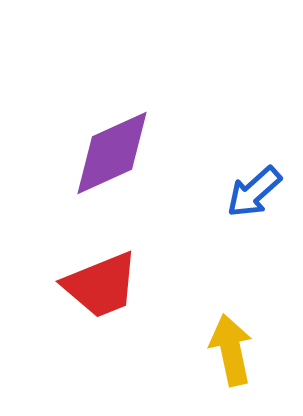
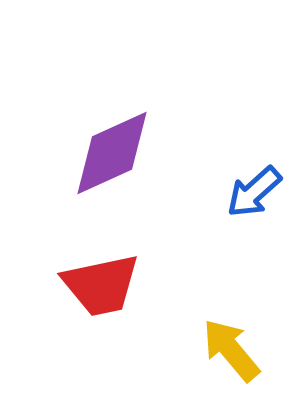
red trapezoid: rotated 10 degrees clockwise
yellow arrow: rotated 28 degrees counterclockwise
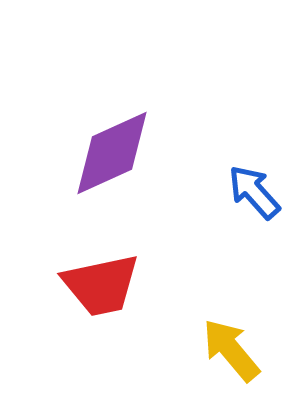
blue arrow: rotated 90 degrees clockwise
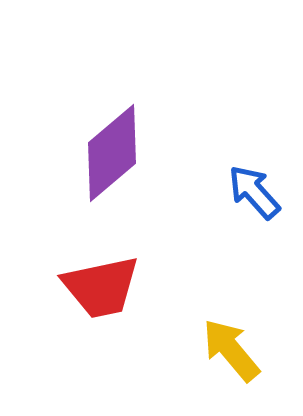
purple diamond: rotated 16 degrees counterclockwise
red trapezoid: moved 2 px down
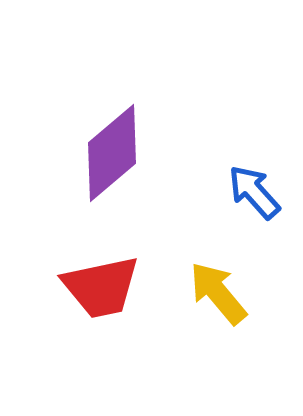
yellow arrow: moved 13 px left, 57 px up
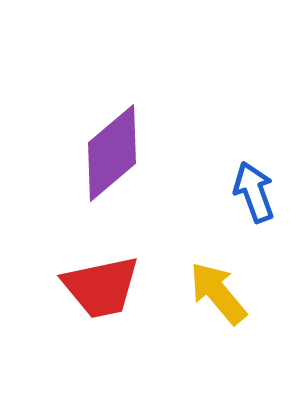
blue arrow: rotated 22 degrees clockwise
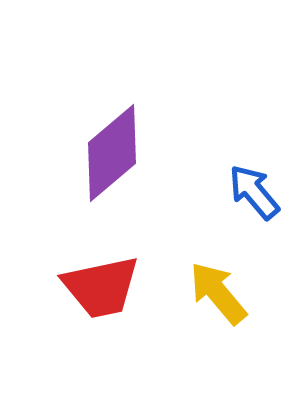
blue arrow: rotated 20 degrees counterclockwise
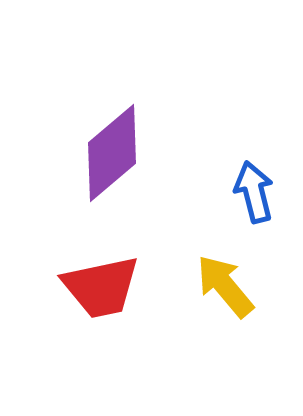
blue arrow: rotated 26 degrees clockwise
yellow arrow: moved 7 px right, 7 px up
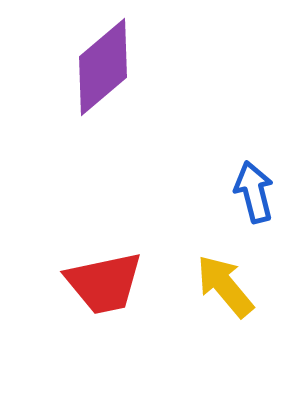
purple diamond: moved 9 px left, 86 px up
red trapezoid: moved 3 px right, 4 px up
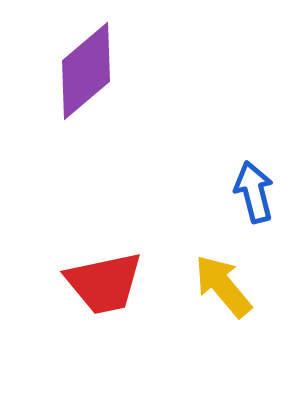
purple diamond: moved 17 px left, 4 px down
yellow arrow: moved 2 px left
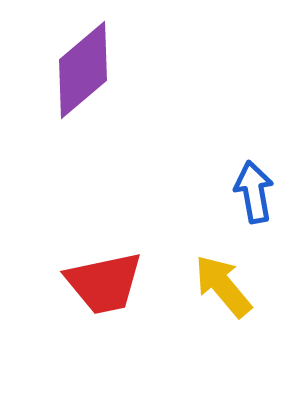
purple diamond: moved 3 px left, 1 px up
blue arrow: rotated 4 degrees clockwise
